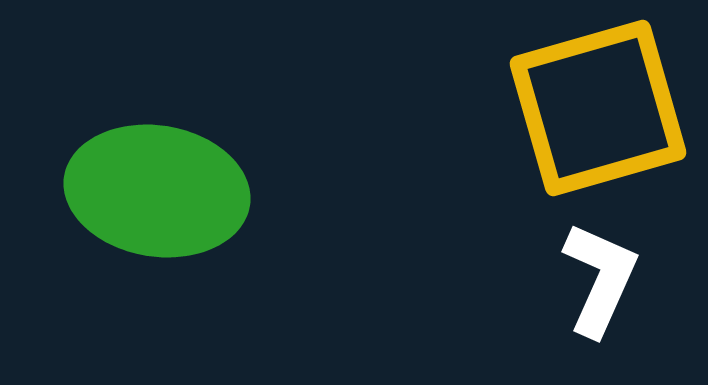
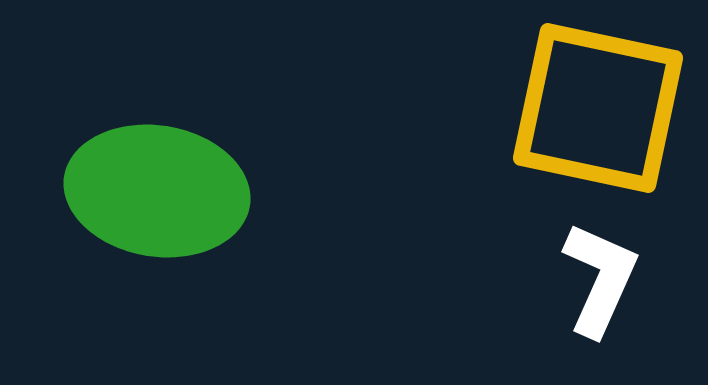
yellow square: rotated 28 degrees clockwise
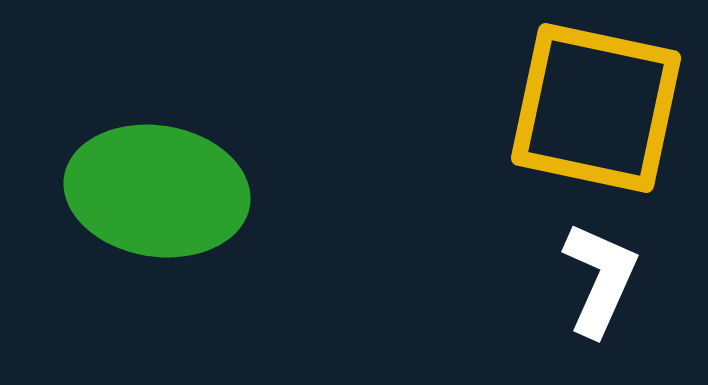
yellow square: moved 2 px left
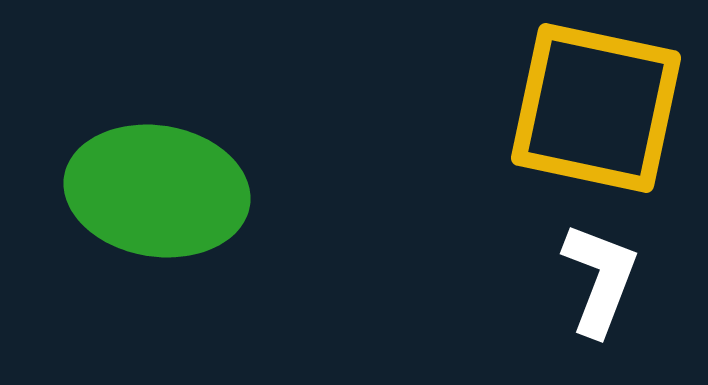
white L-shape: rotated 3 degrees counterclockwise
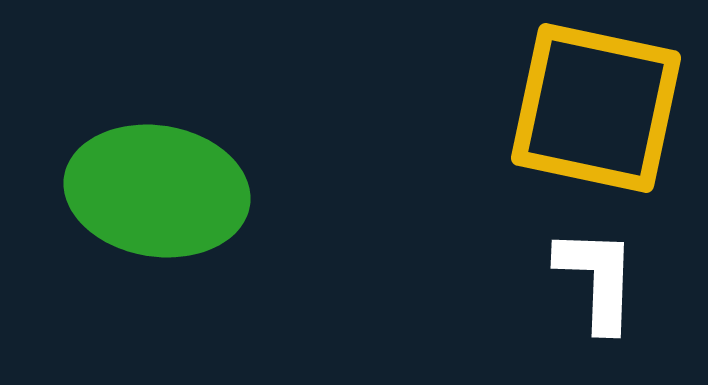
white L-shape: moved 3 px left; rotated 19 degrees counterclockwise
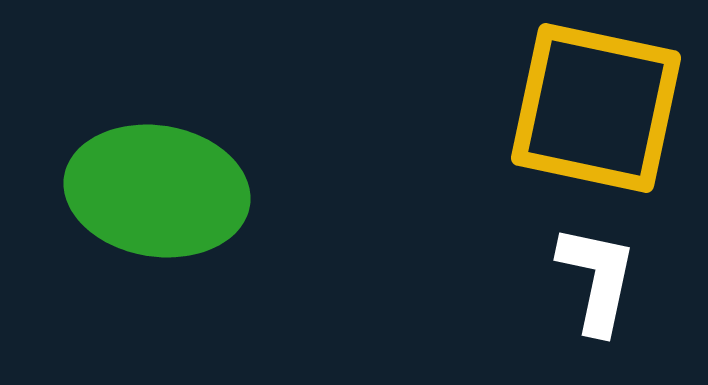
white L-shape: rotated 10 degrees clockwise
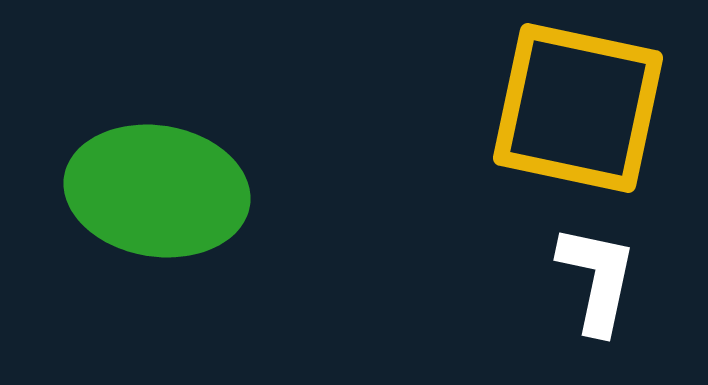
yellow square: moved 18 px left
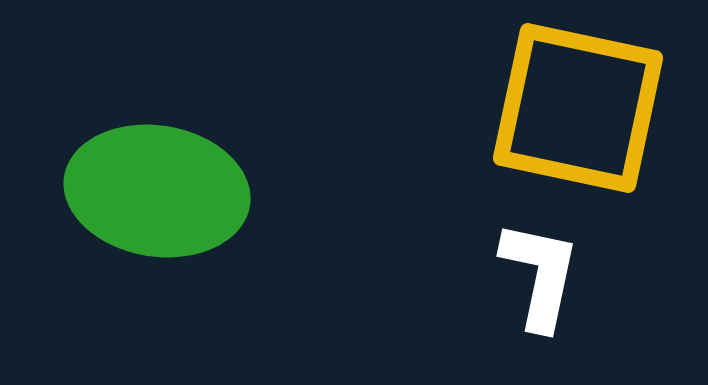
white L-shape: moved 57 px left, 4 px up
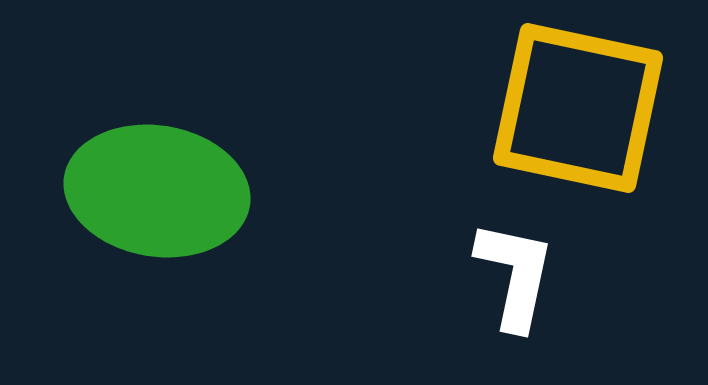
white L-shape: moved 25 px left
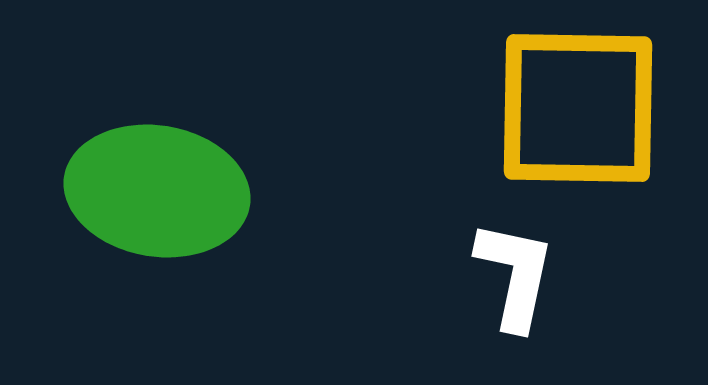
yellow square: rotated 11 degrees counterclockwise
